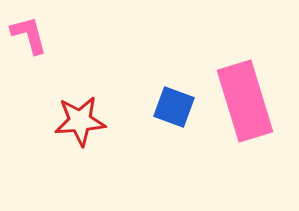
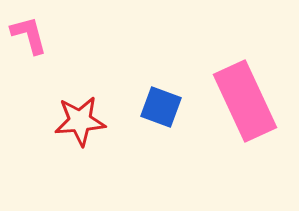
pink rectangle: rotated 8 degrees counterclockwise
blue square: moved 13 px left
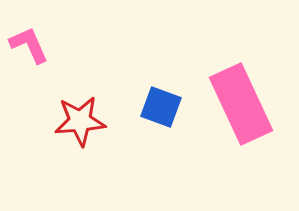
pink L-shape: moved 10 px down; rotated 9 degrees counterclockwise
pink rectangle: moved 4 px left, 3 px down
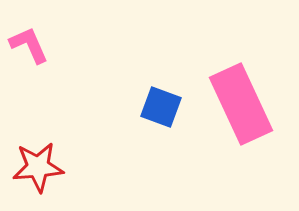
red star: moved 42 px left, 46 px down
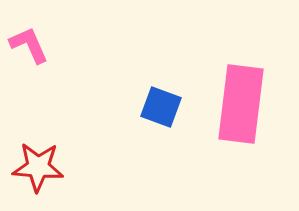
pink rectangle: rotated 32 degrees clockwise
red star: rotated 9 degrees clockwise
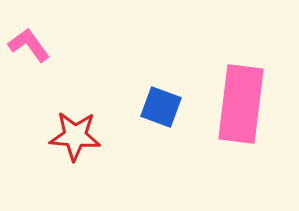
pink L-shape: rotated 12 degrees counterclockwise
red star: moved 37 px right, 31 px up
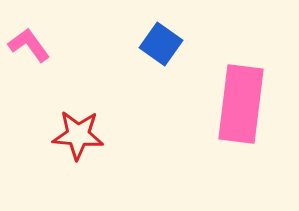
blue square: moved 63 px up; rotated 15 degrees clockwise
red star: moved 3 px right, 1 px up
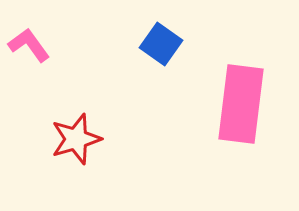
red star: moved 2 px left, 4 px down; rotated 21 degrees counterclockwise
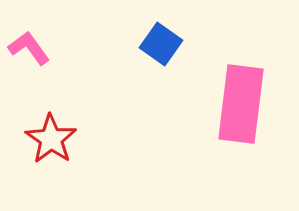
pink L-shape: moved 3 px down
red star: moved 25 px left; rotated 21 degrees counterclockwise
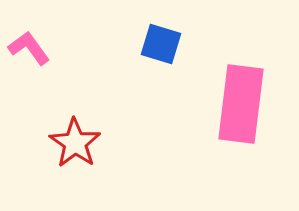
blue square: rotated 18 degrees counterclockwise
red star: moved 24 px right, 4 px down
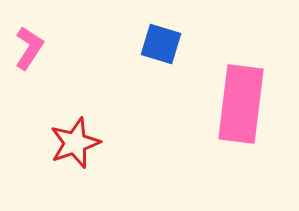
pink L-shape: rotated 69 degrees clockwise
red star: rotated 18 degrees clockwise
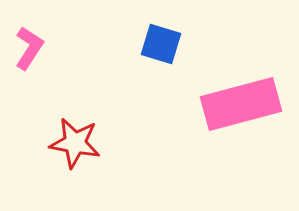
pink rectangle: rotated 68 degrees clockwise
red star: rotated 30 degrees clockwise
